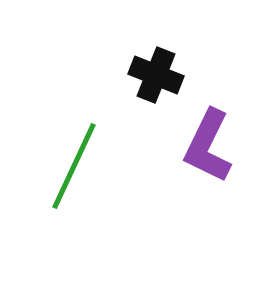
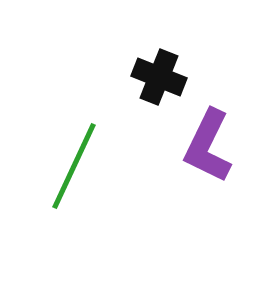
black cross: moved 3 px right, 2 px down
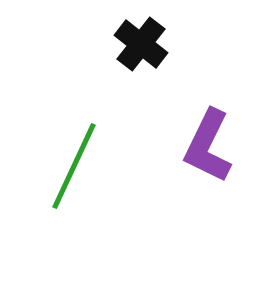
black cross: moved 18 px left, 33 px up; rotated 16 degrees clockwise
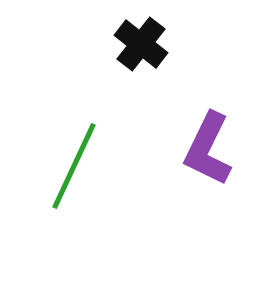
purple L-shape: moved 3 px down
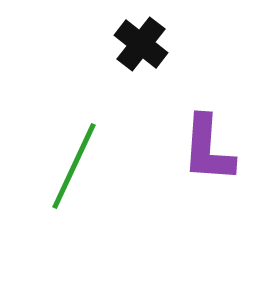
purple L-shape: rotated 22 degrees counterclockwise
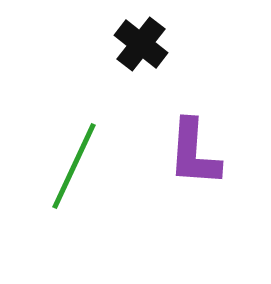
purple L-shape: moved 14 px left, 4 px down
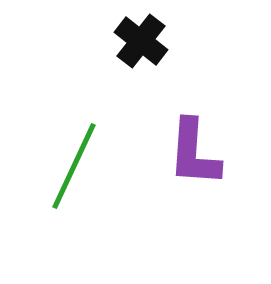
black cross: moved 3 px up
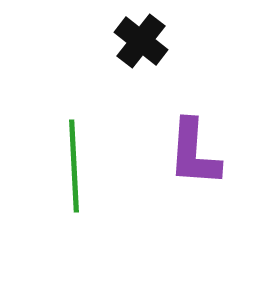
green line: rotated 28 degrees counterclockwise
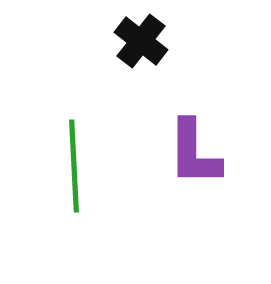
purple L-shape: rotated 4 degrees counterclockwise
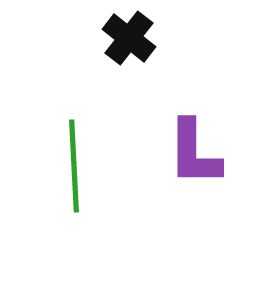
black cross: moved 12 px left, 3 px up
